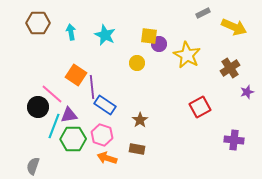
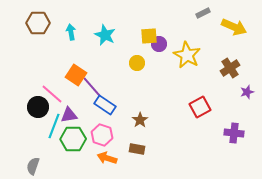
yellow square: rotated 12 degrees counterclockwise
purple line: rotated 35 degrees counterclockwise
purple cross: moved 7 px up
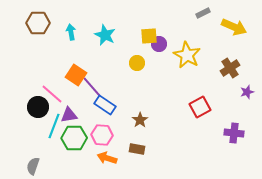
pink hexagon: rotated 15 degrees counterclockwise
green hexagon: moved 1 px right, 1 px up
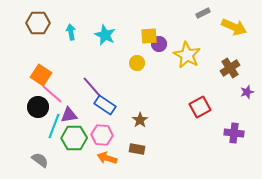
orange square: moved 35 px left
gray semicircle: moved 7 px right, 6 px up; rotated 108 degrees clockwise
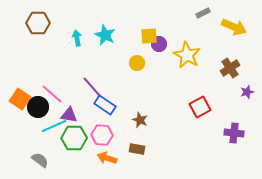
cyan arrow: moved 6 px right, 6 px down
orange square: moved 21 px left, 24 px down
purple triangle: rotated 18 degrees clockwise
brown star: rotated 14 degrees counterclockwise
cyan line: rotated 45 degrees clockwise
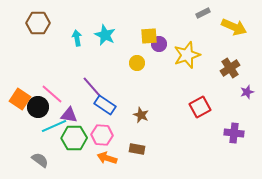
yellow star: rotated 24 degrees clockwise
brown star: moved 1 px right, 5 px up
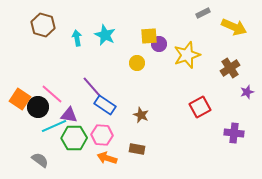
brown hexagon: moved 5 px right, 2 px down; rotated 15 degrees clockwise
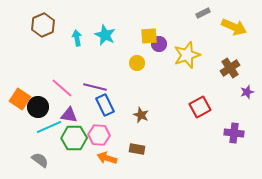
brown hexagon: rotated 20 degrees clockwise
purple line: moved 3 px right; rotated 35 degrees counterclockwise
pink line: moved 10 px right, 6 px up
blue rectangle: rotated 30 degrees clockwise
cyan line: moved 5 px left, 1 px down
pink hexagon: moved 3 px left
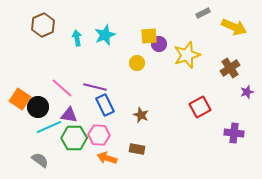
cyan star: rotated 25 degrees clockwise
